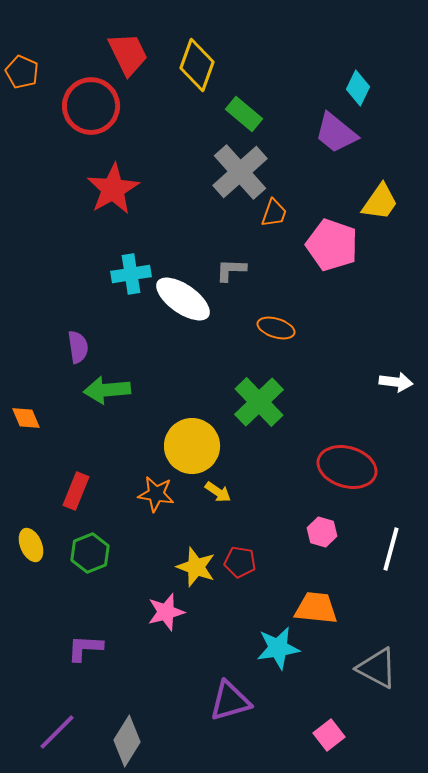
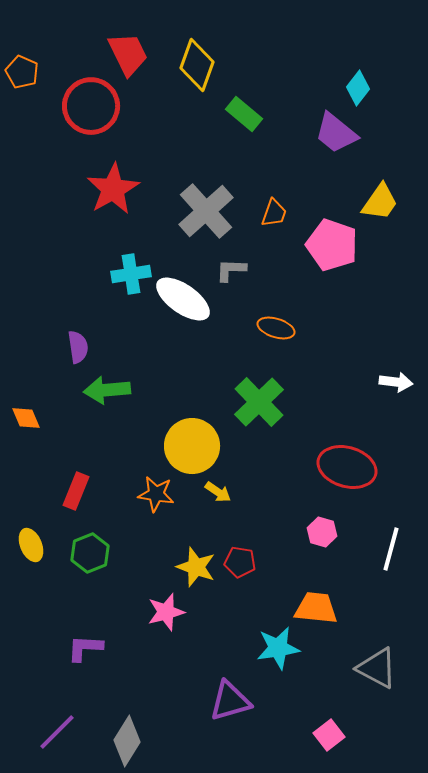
cyan diamond at (358, 88): rotated 12 degrees clockwise
gray cross at (240, 172): moved 34 px left, 39 px down
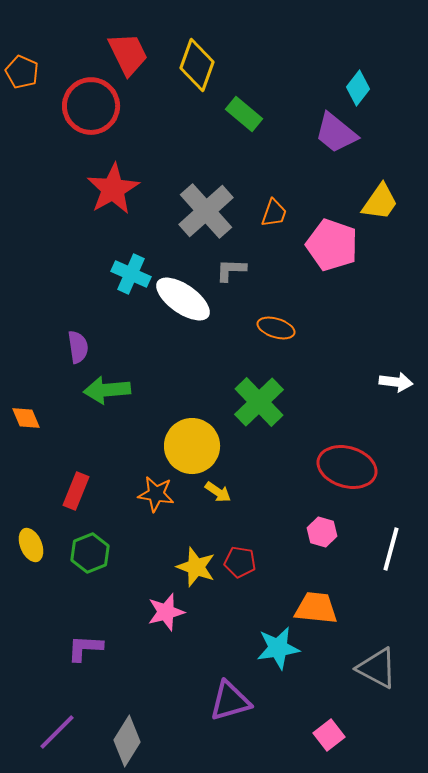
cyan cross at (131, 274): rotated 33 degrees clockwise
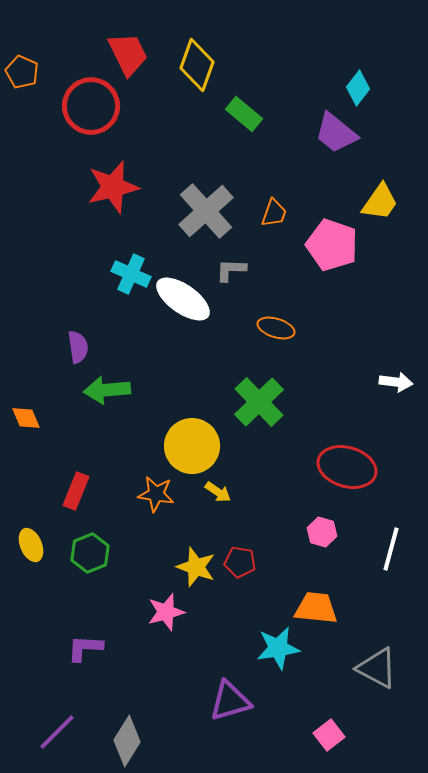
red star at (113, 189): moved 2 px up; rotated 16 degrees clockwise
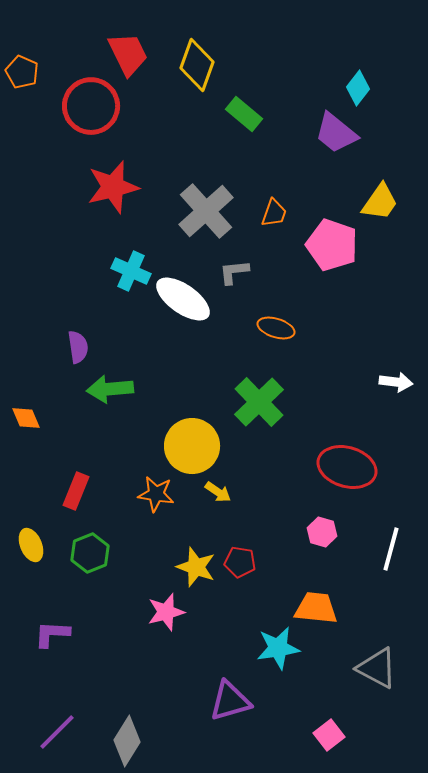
gray L-shape at (231, 270): moved 3 px right, 2 px down; rotated 8 degrees counterclockwise
cyan cross at (131, 274): moved 3 px up
green arrow at (107, 390): moved 3 px right, 1 px up
purple L-shape at (85, 648): moved 33 px left, 14 px up
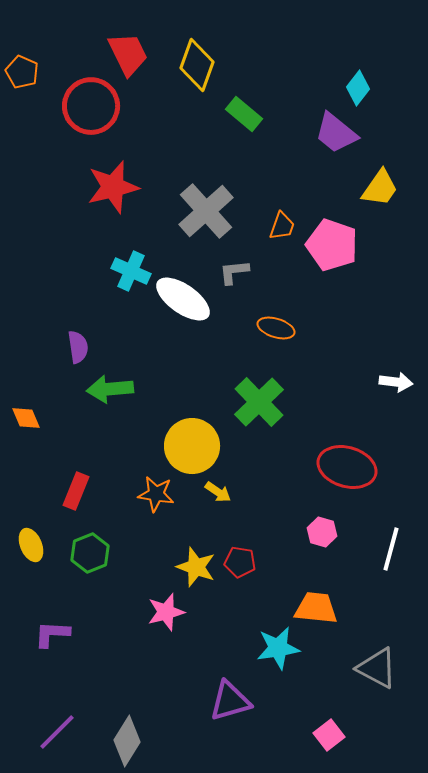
yellow trapezoid at (380, 202): moved 14 px up
orange trapezoid at (274, 213): moved 8 px right, 13 px down
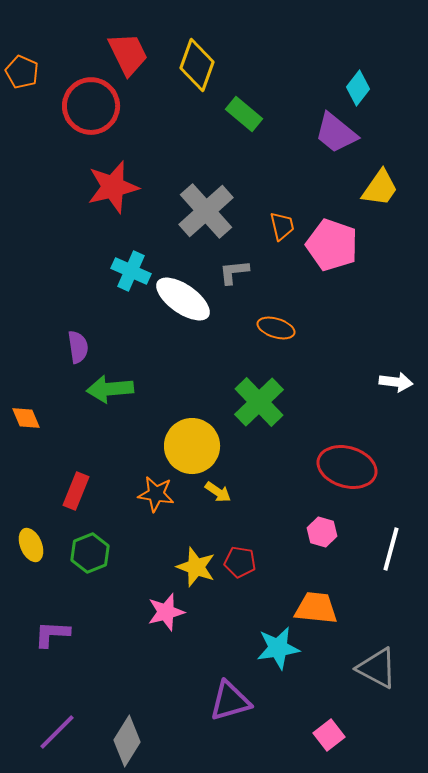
orange trapezoid at (282, 226): rotated 32 degrees counterclockwise
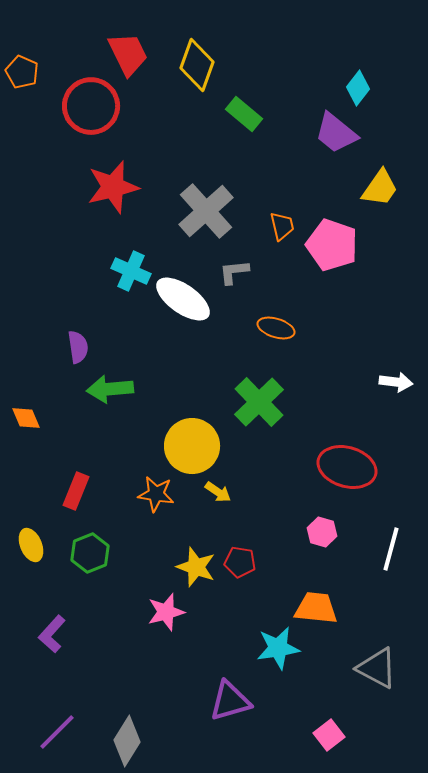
purple L-shape at (52, 634): rotated 51 degrees counterclockwise
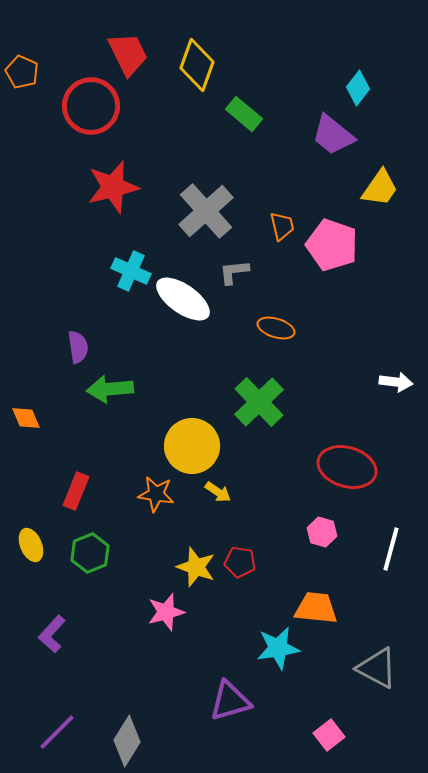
purple trapezoid at (336, 133): moved 3 px left, 2 px down
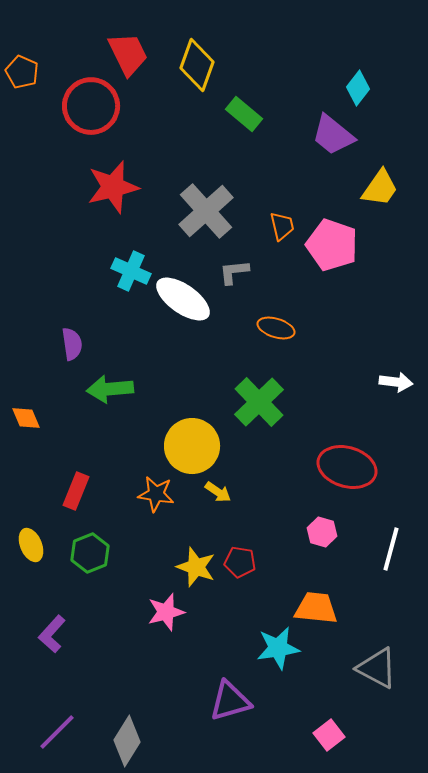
purple semicircle at (78, 347): moved 6 px left, 3 px up
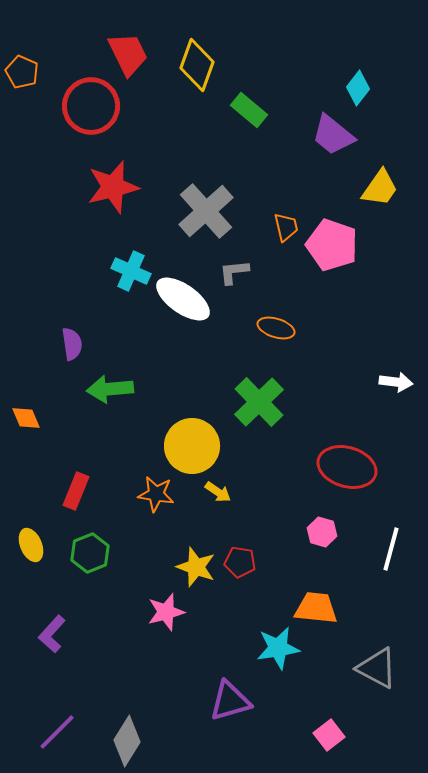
green rectangle at (244, 114): moved 5 px right, 4 px up
orange trapezoid at (282, 226): moved 4 px right, 1 px down
